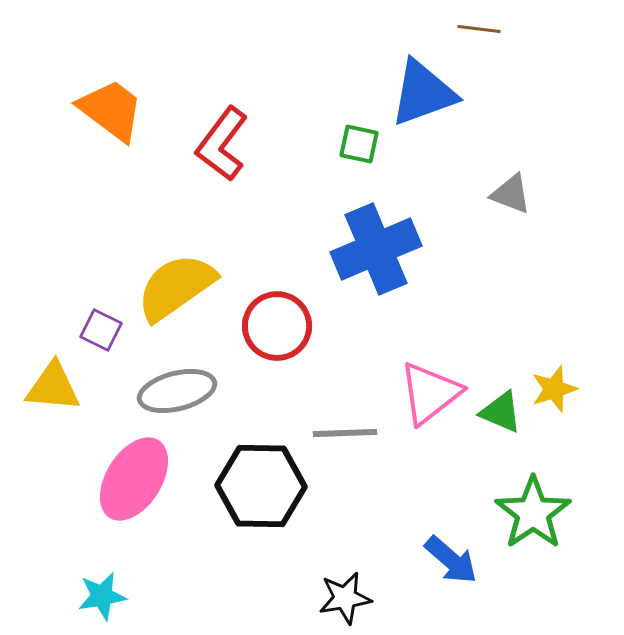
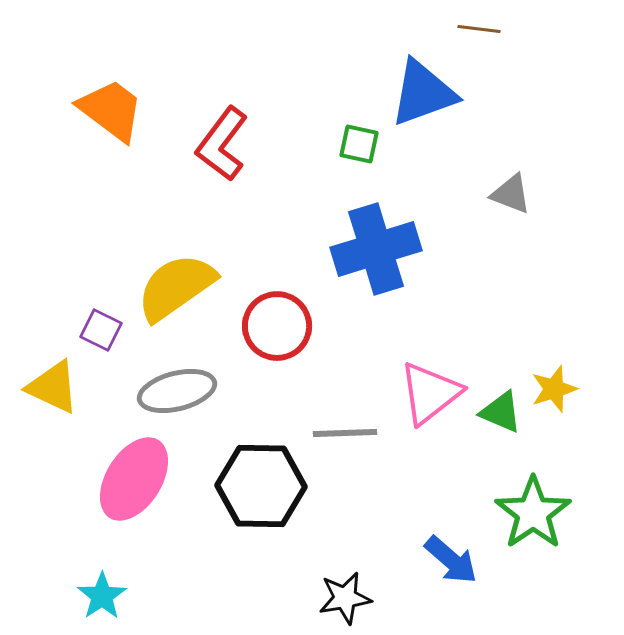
blue cross: rotated 6 degrees clockwise
yellow triangle: rotated 20 degrees clockwise
cyan star: rotated 24 degrees counterclockwise
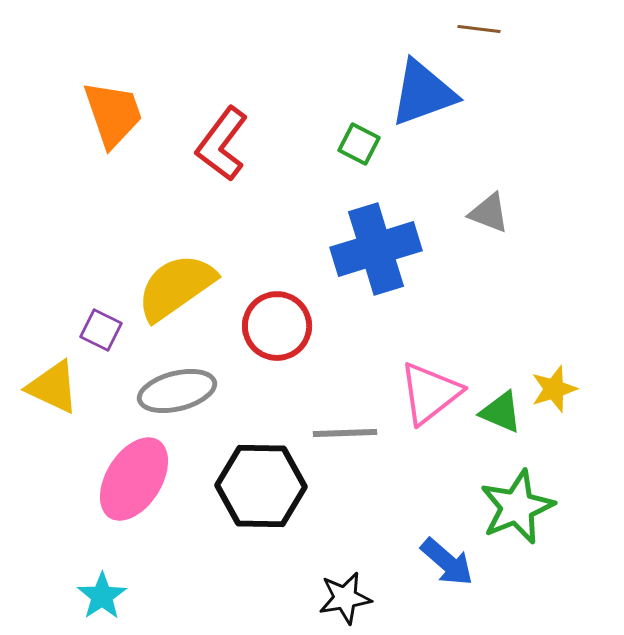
orange trapezoid: moved 2 px right, 4 px down; rotated 34 degrees clockwise
green square: rotated 15 degrees clockwise
gray triangle: moved 22 px left, 19 px down
green star: moved 16 px left, 6 px up; rotated 12 degrees clockwise
blue arrow: moved 4 px left, 2 px down
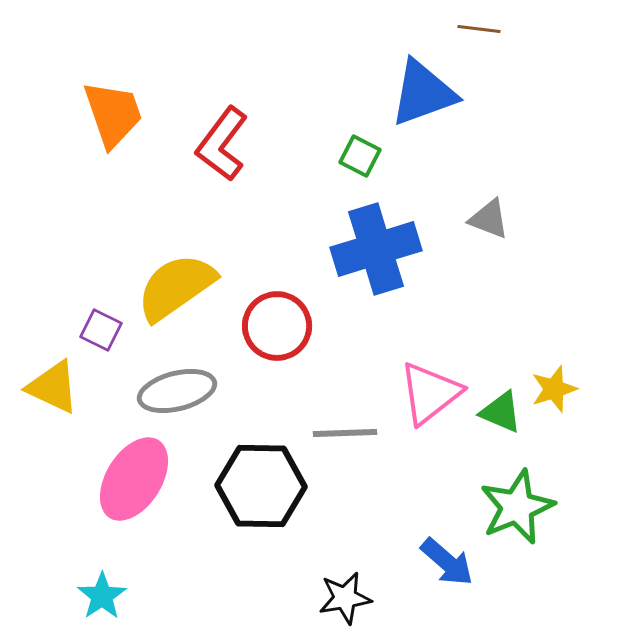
green square: moved 1 px right, 12 px down
gray triangle: moved 6 px down
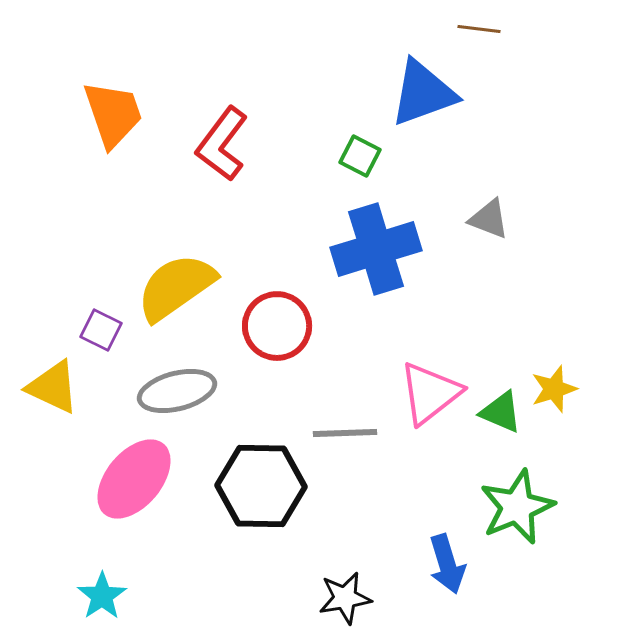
pink ellipse: rotated 8 degrees clockwise
blue arrow: moved 2 px down; rotated 32 degrees clockwise
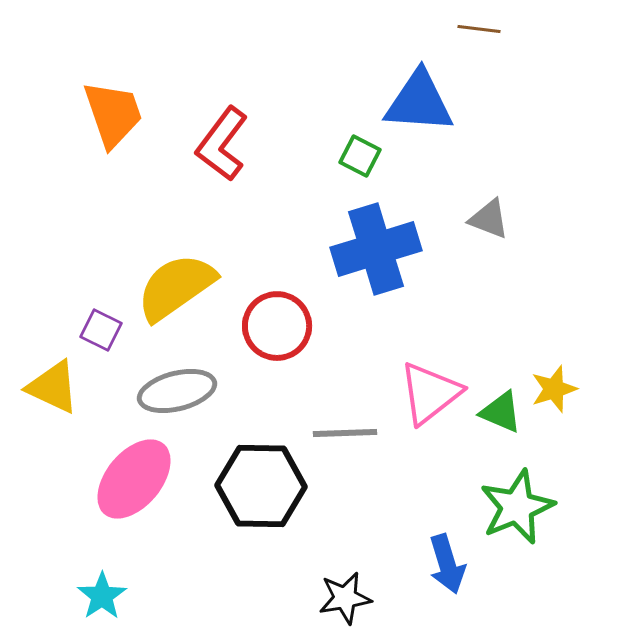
blue triangle: moved 4 px left, 9 px down; rotated 24 degrees clockwise
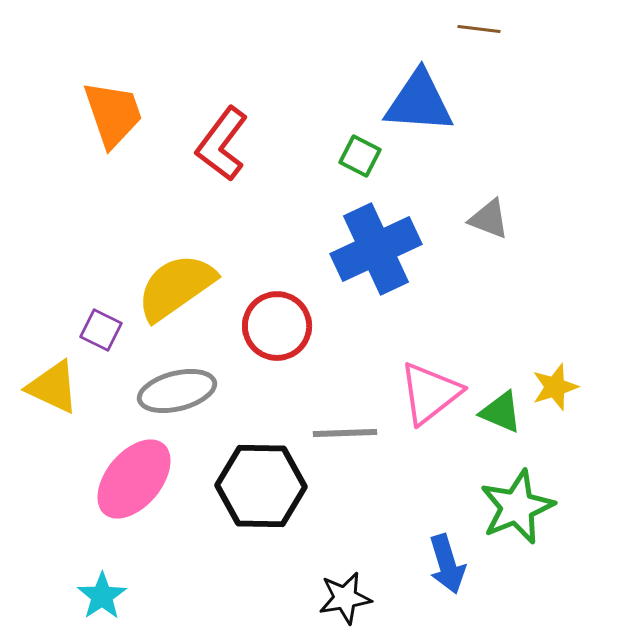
blue cross: rotated 8 degrees counterclockwise
yellow star: moved 1 px right, 2 px up
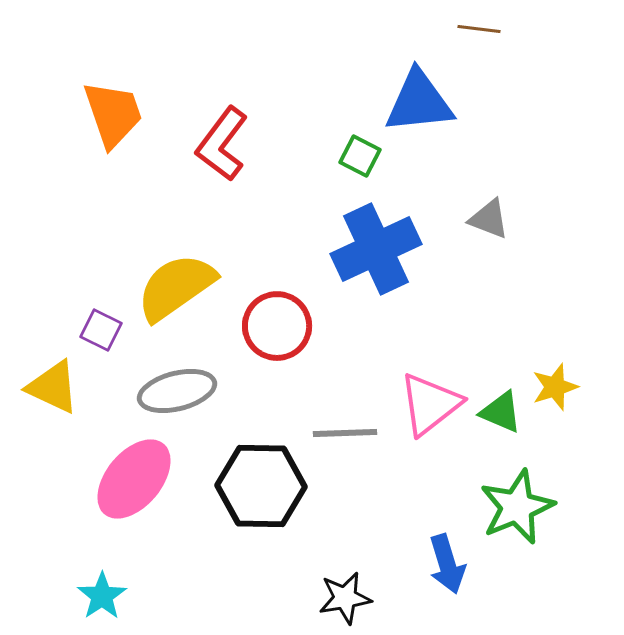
blue triangle: rotated 10 degrees counterclockwise
pink triangle: moved 11 px down
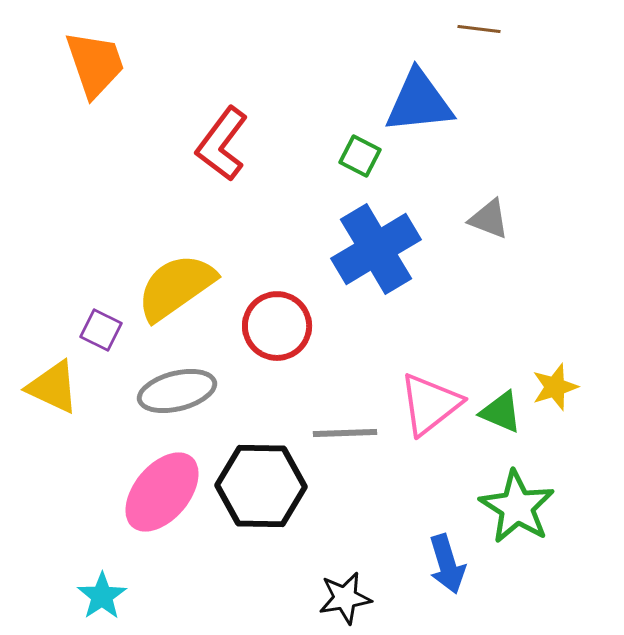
orange trapezoid: moved 18 px left, 50 px up
blue cross: rotated 6 degrees counterclockwise
pink ellipse: moved 28 px right, 13 px down
green star: rotated 18 degrees counterclockwise
